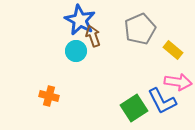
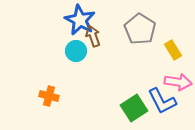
gray pentagon: rotated 16 degrees counterclockwise
yellow rectangle: rotated 18 degrees clockwise
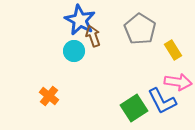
cyan circle: moved 2 px left
orange cross: rotated 24 degrees clockwise
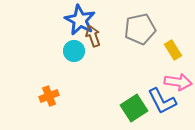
gray pentagon: rotated 28 degrees clockwise
orange cross: rotated 30 degrees clockwise
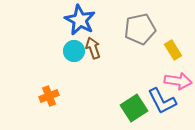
brown arrow: moved 12 px down
pink arrow: moved 1 px up
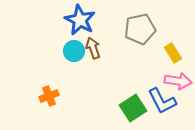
yellow rectangle: moved 3 px down
green square: moved 1 px left
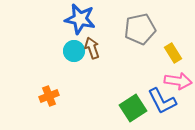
blue star: moved 1 px up; rotated 16 degrees counterclockwise
brown arrow: moved 1 px left
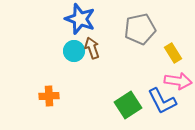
blue star: rotated 8 degrees clockwise
orange cross: rotated 18 degrees clockwise
green square: moved 5 px left, 3 px up
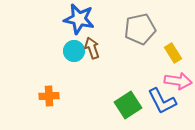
blue star: moved 1 px left; rotated 8 degrees counterclockwise
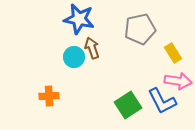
cyan circle: moved 6 px down
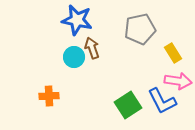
blue star: moved 2 px left, 1 px down
